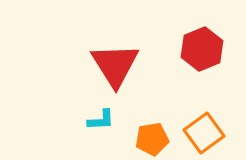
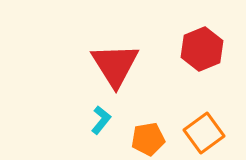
cyan L-shape: rotated 48 degrees counterclockwise
orange pentagon: moved 4 px left
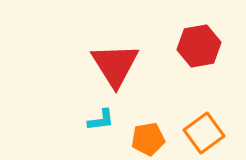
red hexagon: moved 3 px left, 3 px up; rotated 12 degrees clockwise
cyan L-shape: rotated 44 degrees clockwise
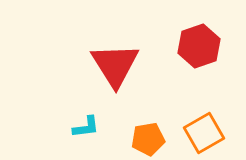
red hexagon: rotated 9 degrees counterclockwise
cyan L-shape: moved 15 px left, 7 px down
orange square: rotated 6 degrees clockwise
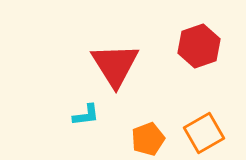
cyan L-shape: moved 12 px up
orange pentagon: rotated 12 degrees counterclockwise
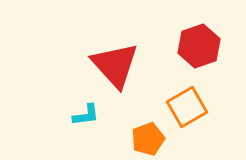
red triangle: rotated 10 degrees counterclockwise
orange square: moved 17 px left, 26 px up
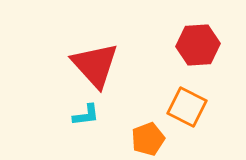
red hexagon: moved 1 px left, 1 px up; rotated 15 degrees clockwise
red triangle: moved 20 px left
orange square: rotated 33 degrees counterclockwise
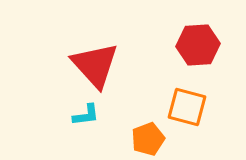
orange square: rotated 12 degrees counterclockwise
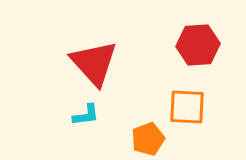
red triangle: moved 1 px left, 2 px up
orange square: rotated 12 degrees counterclockwise
